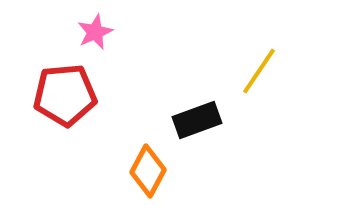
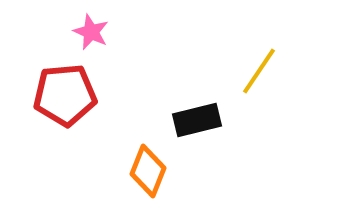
pink star: moved 4 px left; rotated 24 degrees counterclockwise
black rectangle: rotated 6 degrees clockwise
orange diamond: rotated 6 degrees counterclockwise
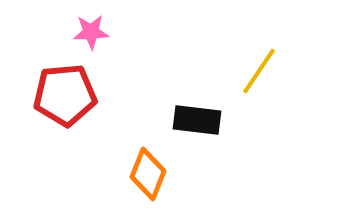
pink star: rotated 27 degrees counterclockwise
black rectangle: rotated 21 degrees clockwise
orange diamond: moved 3 px down
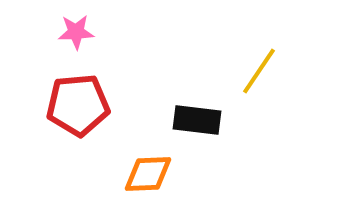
pink star: moved 15 px left
red pentagon: moved 13 px right, 10 px down
orange diamond: rotated 66 degrees clockwise
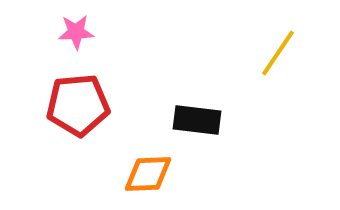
yellow line: moved 19 px right, 18 px up
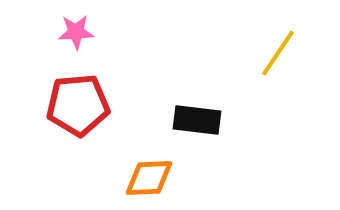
orange diamond: moved 1 px right, 4 px down
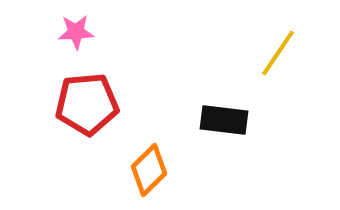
red pentagon: moved 9 px right, 1 px up
black rectangle: moved 27 px right
orange diamond: moved 8 px up; rotated 42 degrees counterclockwise
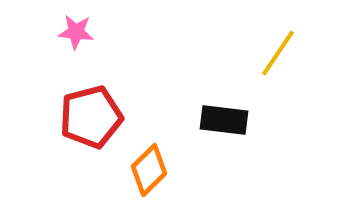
pink star: rotated 9 degrees clockwise
red pentagon: moved 4 px right, 13 px down; rotated 10 degrees counterclockwise
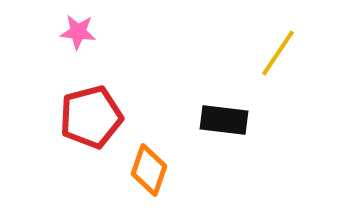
pink star: moved 2 px right
orange diamond: rotated 27 degrees counterclockwise
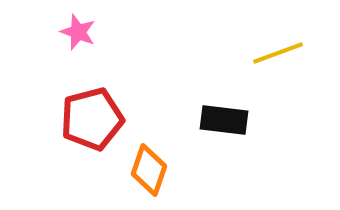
pink star: rotated 15 degrees clockwise
yellow line: rotated 36 degrees clockwise
red pentagon: moved 1 px right, 2 px down
